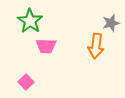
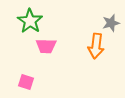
pink square: rotated 28 degrees counterclockwise
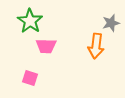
pink square: moved 4 px right, 4 px up
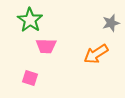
green star: moved 1 px up
orange arrow: moved 8 px down; rotated 50 degrees clockwise
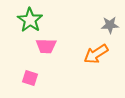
gray star: moved 1 px left, 2 px down; rotated 12 degrees clockwise
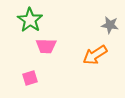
gray star: rotated 12 degrees clockwise
orange arrow: moved 1 px left, 1 px down
pink square: rotated 35 degrees counterclockwise
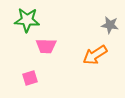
green star: moved 3 px left; rotated 30 degrees counterclockwise
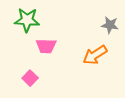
pink square: rotated 28 degrees counterclockwise
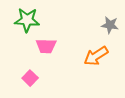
orange arrow: moved 1 px right, 1 px down
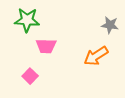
pink square: moved 2 px up
